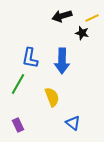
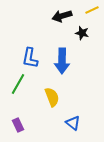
yellow line: moved 8 px up
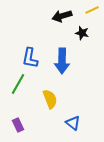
yellow semicircle: moved 2 px left, 2 px down
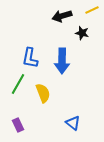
yellow semicircle: moved 7 px left, 6 px up
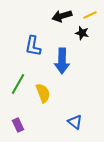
yellow line: moved 2 px left, 5 px down
blue L-shape: moved 3 px right, 12 px up
blue triangle: moved 2 px right, 1 px up
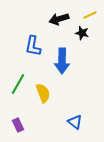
black arrow: moved 3 px left, 3 px down
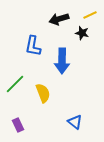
green line: moved 3 px left; rotated 15 degrees clockwise
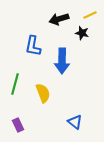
green line: rotated 30 degrees counterclockwise
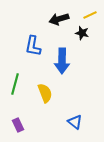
yellow semicircle: moved 2 px right
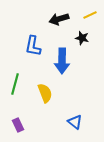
black star: moved 5 px down
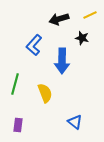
blue L-shape: moved 1 px right, 1 px up; rotated 30 degrees clockwise
purple rectangle: rotated 32 degrees clockwise
